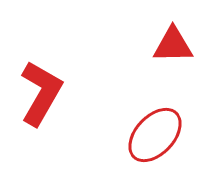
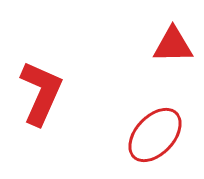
red L-shape: rotated 6 degrees counterclockwise
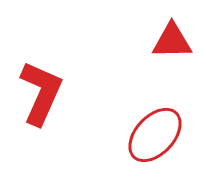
red triangle: moved 1 px left, 4 px up
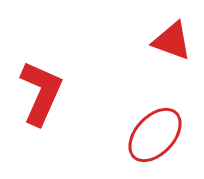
red triangle: rotated 21 degrees clockwise
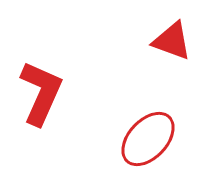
red ellipse: moved 7 px left, 4 px down
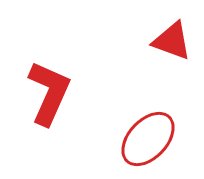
red L-shape: moved 8 px right
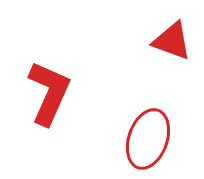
red ellipse: rotated 24 degrees counterclockwise
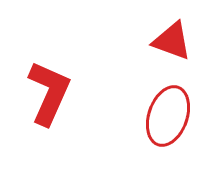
red ellipse: moved 20 px right, 23 px up
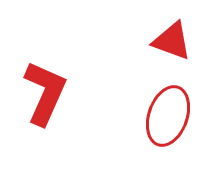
red L-shape: moved 4 px left
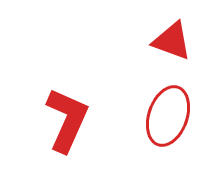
red L-shape: moved 22 px right, 27 px down
